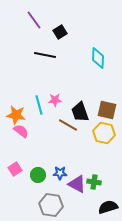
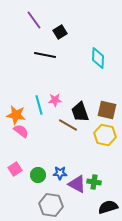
yellow hexagon: moved 1 px right, 2 px down
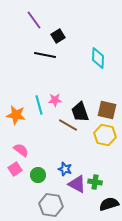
black square: moved 2 px left, 4 px down
pink semicircle: moved 19 px down
blue star: moved 5 px right, 4 px up; rotated 16 degrees clockwise
green cross: moved 1 px right
black semicircle: moved 1 px right, 3 px up
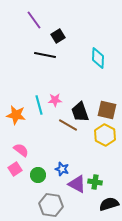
yellow hexagon: rotated 15 degrees clockwise
blue star: moved 3 px left
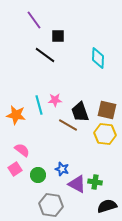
black square: rotated 32 degrees clockwise
black line: rotated 25 degrees clockwise
yellow hexagon: moved 1 px up; rotated 20 degrees counterclockwise
pink semicircle: moved 1 px right
black semicircle: moved 2 px left, 2 px down
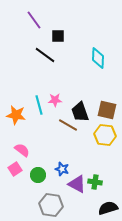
yellow hexagon: moved 1 px down
black semicircle: moved 1 px right, 2 px down
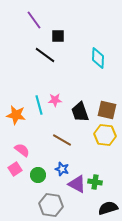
brown line: moved 6 px left, 15 px down
